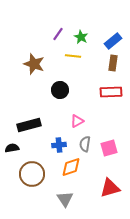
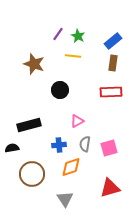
green star: moved 3 px left, 1 px up
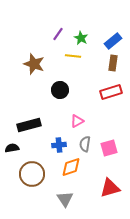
green star: moved 3 px right, 2 px down
red rectangle: rotated 15 degrees counterclockwise
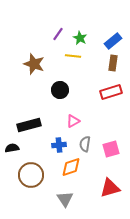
green star: moved 1 px left
pink triangle: moved 4 px left
pink square: moved 2 px right, 1 px down
brown circle: moved 1 px left, 1 px down
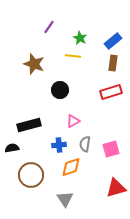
purple line: moved 9 px left, 7 px up
red triangle: moved 6 px right
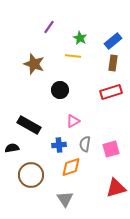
black rectangle: rotated 45 degrees clockwise
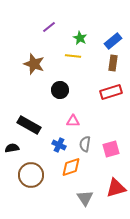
purple line: rotated 16 degrees clockwise
pink triangle: rotated 32 degrees clockwise
blue cross: rotated 32 degrees clockwise
gray triangle: moved 20 px right, 1 px up
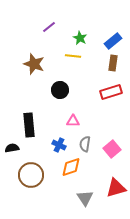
black rectangle: rotated 55 degrees clockwise
pink square: moved 1 px right; rotated 24 degrees counterclockwise
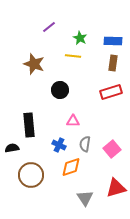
blue rectangle: rotated 42 degrees clockwise
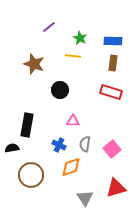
red rectangle: rotated 35 degrees clockwise
black rectangle: moved 2 px left; rotated 15 degrees clockwise
